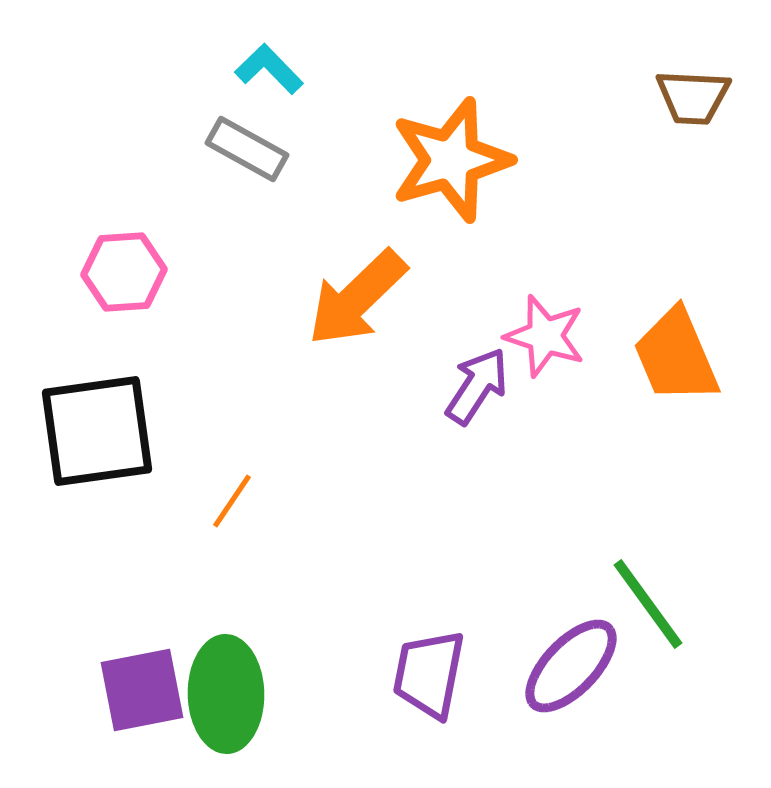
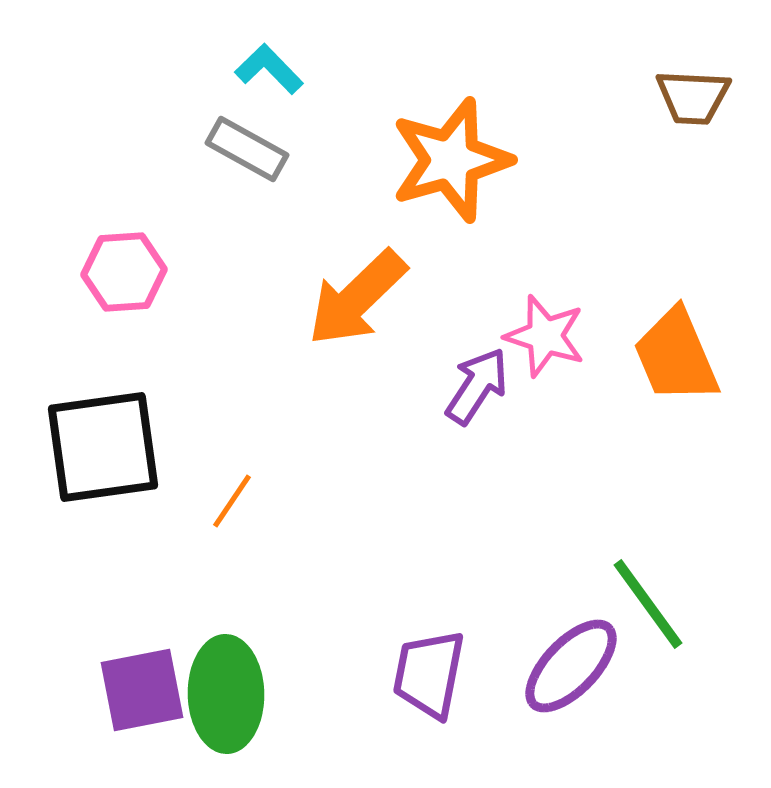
black square: moved 6 px right, 16 px down
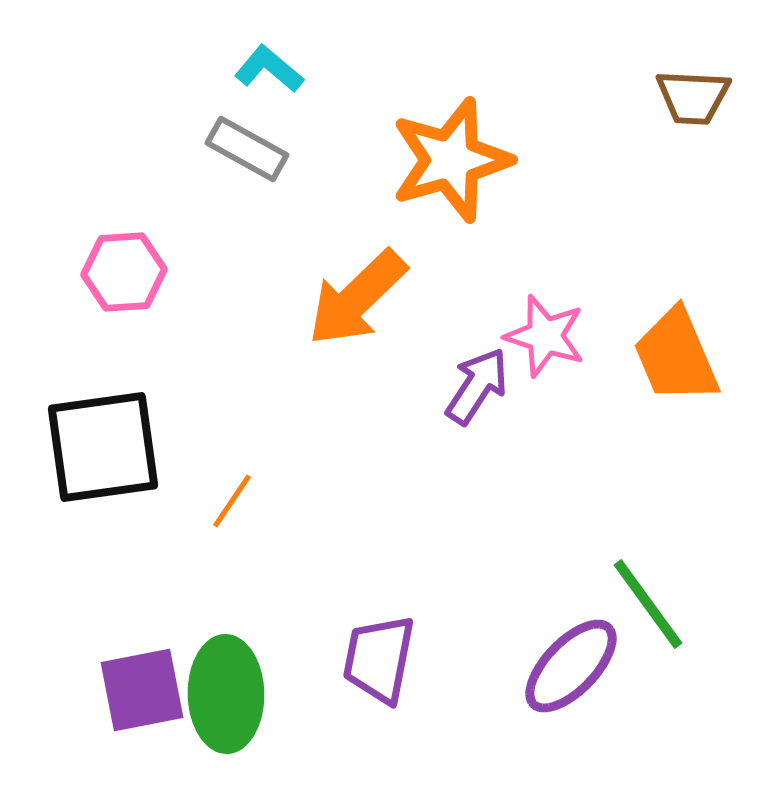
cyan L-shape: rotated 6 degrees counterclockwise
purple trapezoid: moved 50 px left, 15 px up
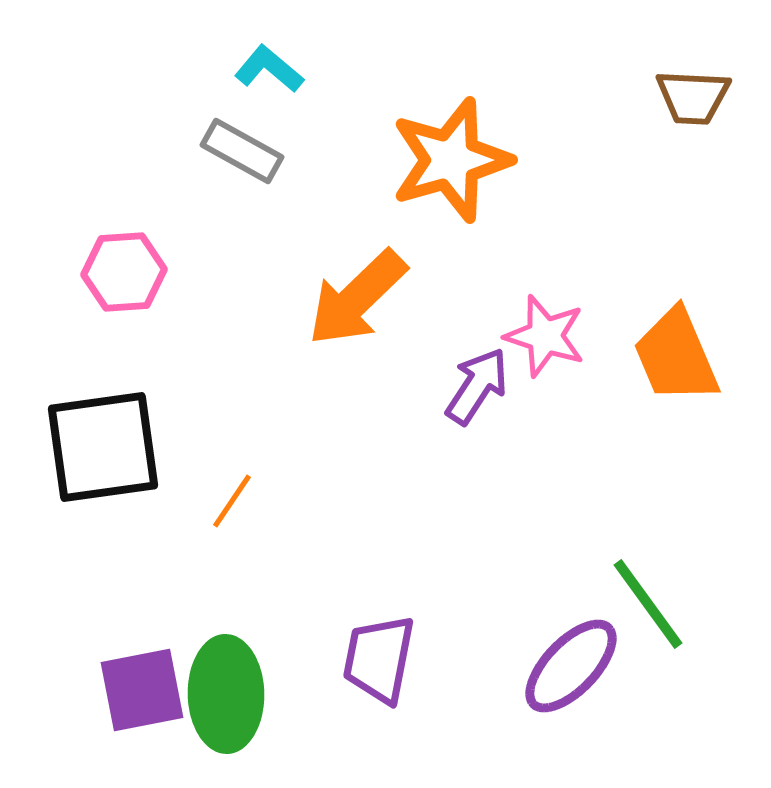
gray rectangle: moved 5 px left, 2 px down
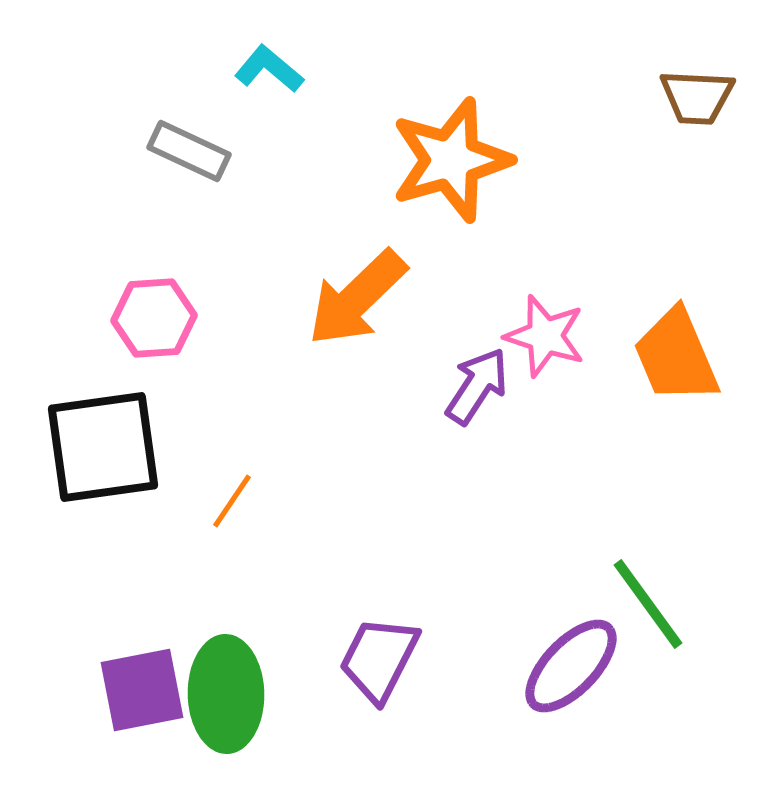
brown trapezoid: moved 4 px right
gray rectangle: moved 53 px left; rotated 4 degrees counterclockwise
pink hexagon: moved 30 px right, 46 px down
purple trapezoid: rotated 16 degrees clockwise
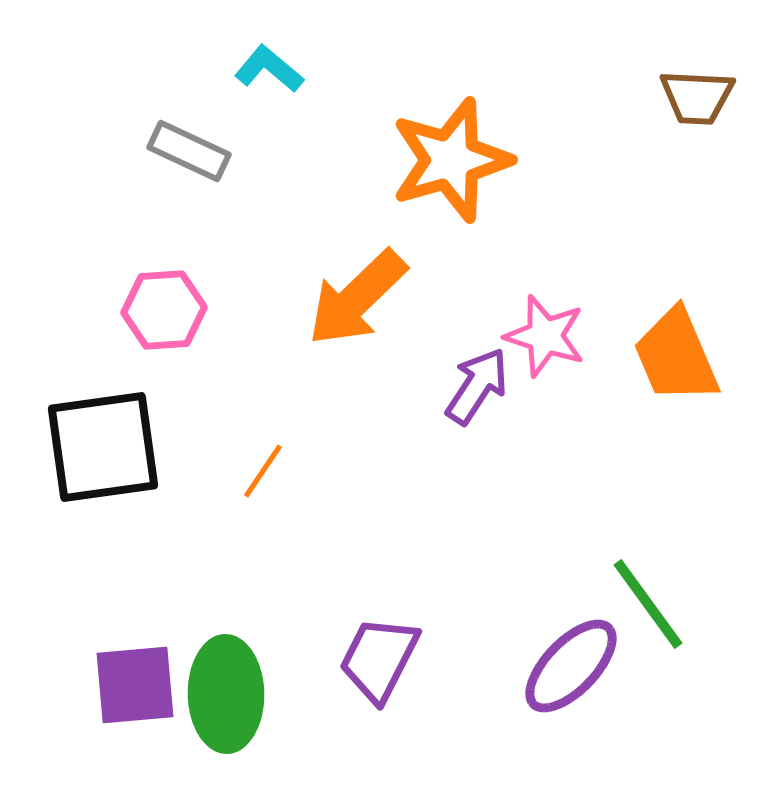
pink hexagon: moved 10 px right, 8 px up
orange line: moved 31 px right, 30 px up
purple square: moved 7 px left, 5 px up; rotated 6 degrees clockwise
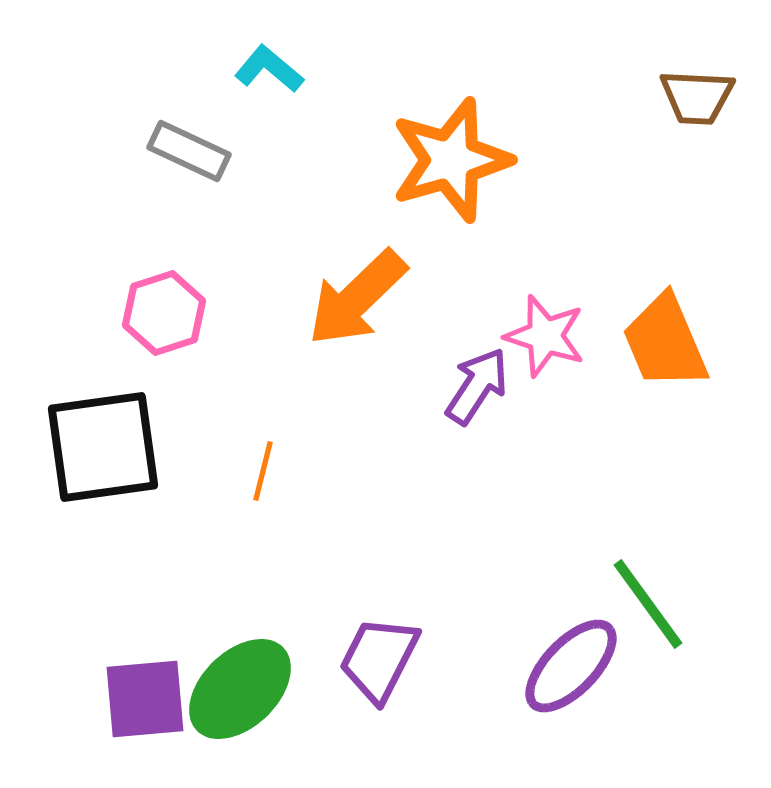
pink hexagon: moved 3 px down; rotated 14 degrees counterclockwise
orange trapezoid: moved 11 px left, 14 px up
orange line: rotated 20 degrees counterclockwise
purple square: moved 10 px right, 14 px down
green ellipse: moved 14 px right, 5 px up; rotated 47 degrees clockwise
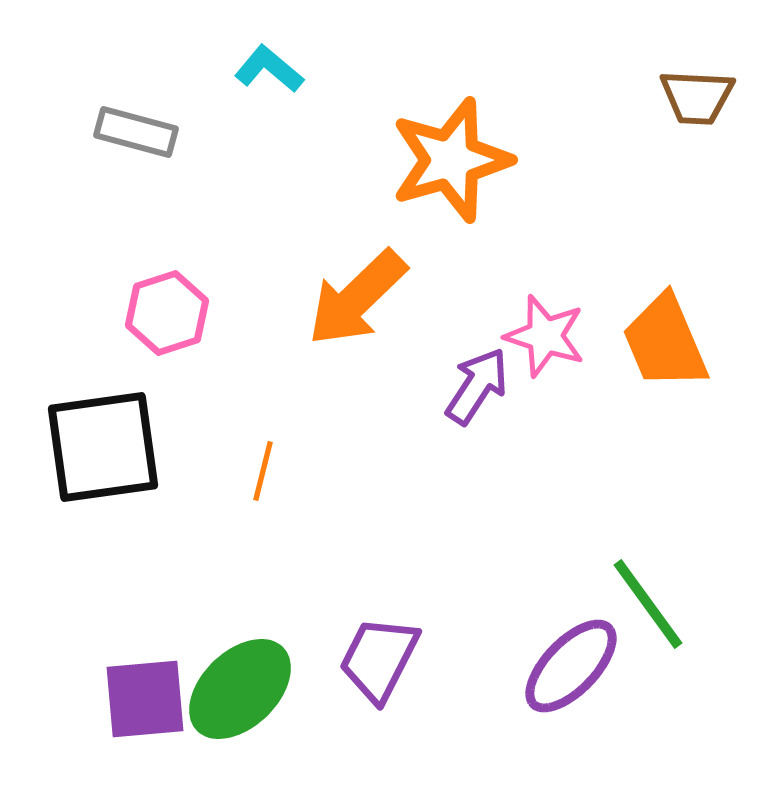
gray rectangle: moved 53 px left, 19 px up; rotated 10 degrees counterclockwise
pink hexagon: moved 3 px right
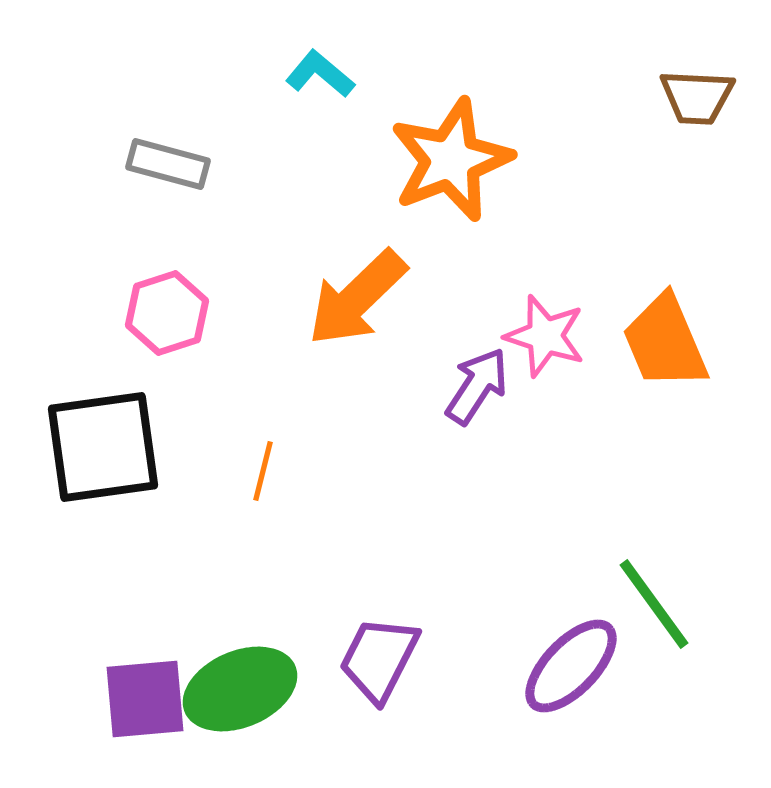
cyan L-shape: moved 51 px right, 5 px down
gray rectangle: moved 32 px right, 32 px down
orange star: rotated 5 degrees counterclockwise
green line: moved 6 px right
green ellipse: rotated 21 degrees clockwise
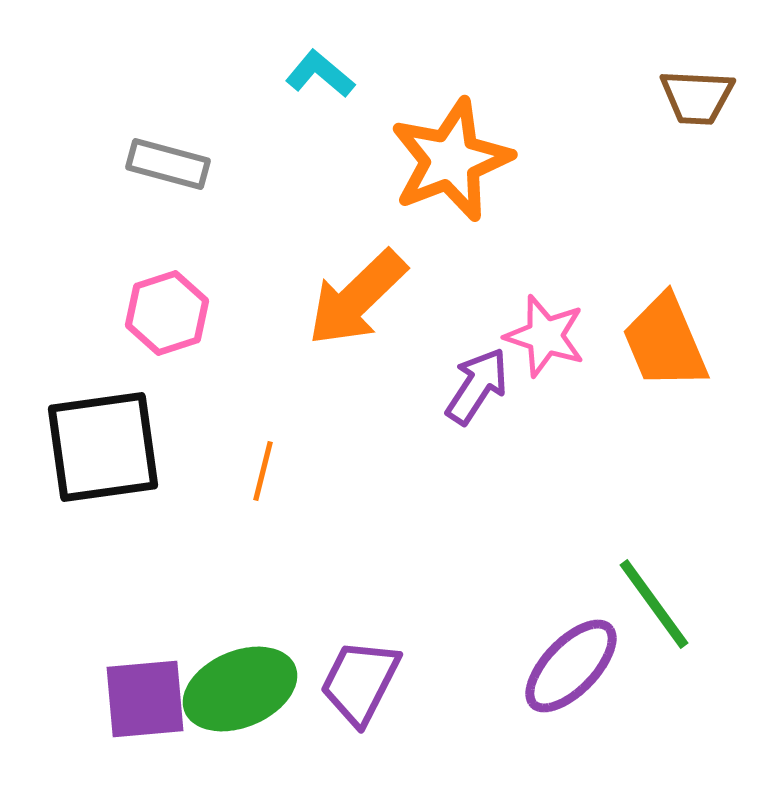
purple trapezoid: moved 19 px left, 23 px down
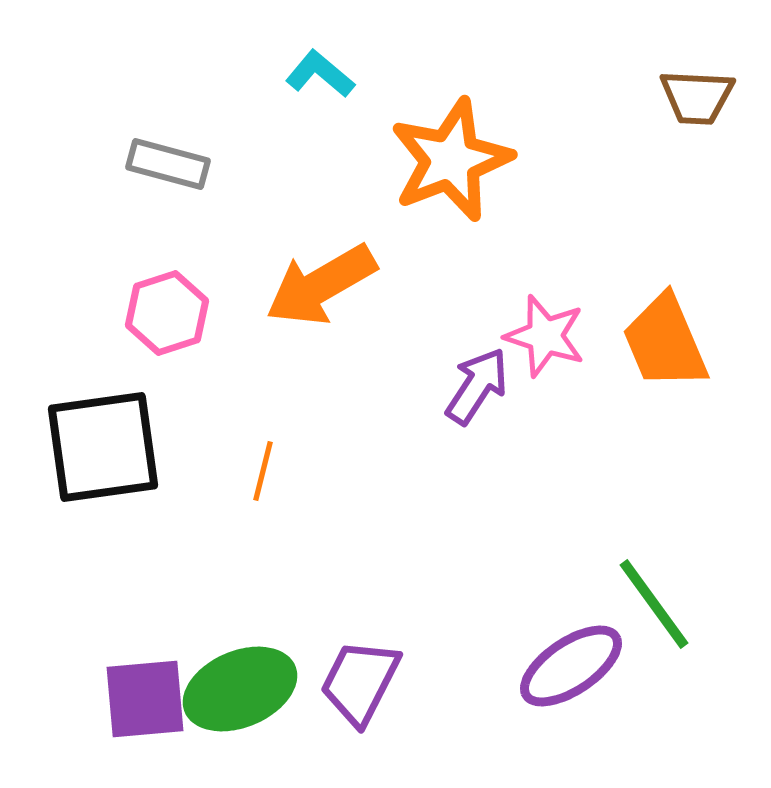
orange arrow: moved 36 px left, 13 px up; rotated 14 degrees clockwise
purple ellipse: rotated 12 degrees clockwise
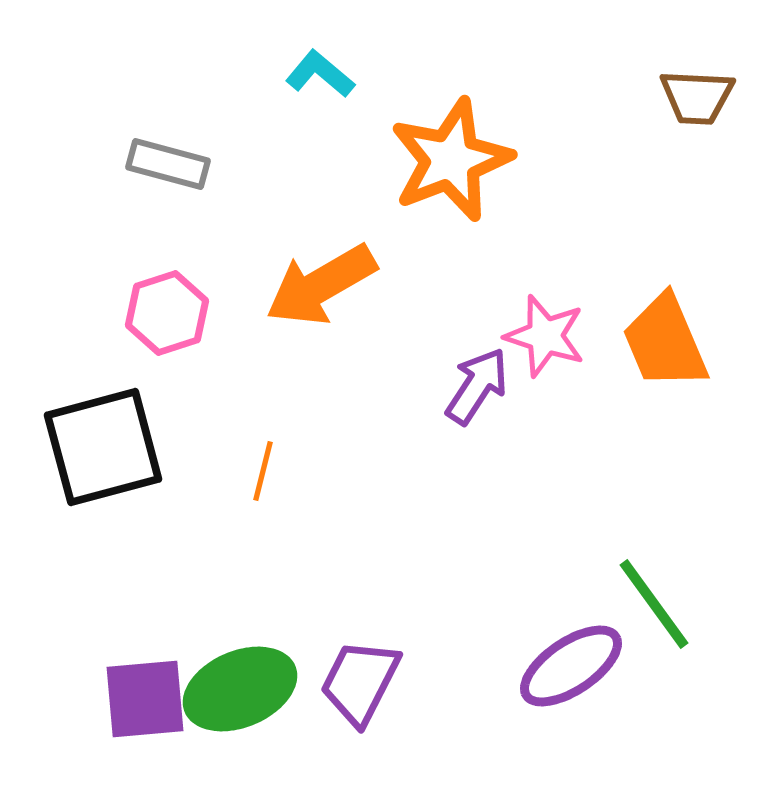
black square: rotated 7 degrees counterclockwise
